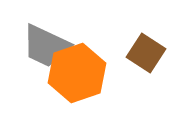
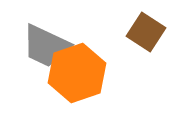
brown square: moved 21 px up
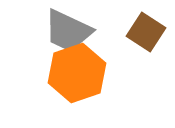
gray trapezoid: moved 22 px right, 15 px up
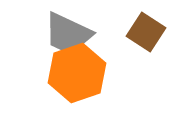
gray trapezoid: moved 3 px down
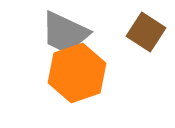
gray trapezoid: moved 3 px left, 1 px up
